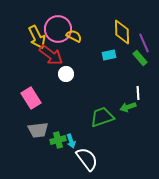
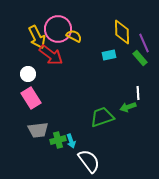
white circle: moved 38 px left
white semicircle: moved 2 px right, 2 px down
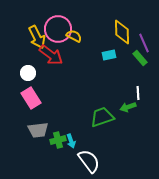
white circle: moved 1 px up
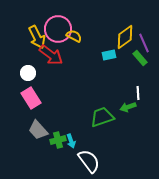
yellow diamond: moved 3 px right, 5 px down; rotated 55 degrees clockwise
gray trapezoid: rotated 55 degrees clockwise
